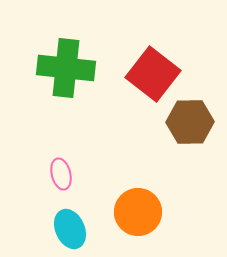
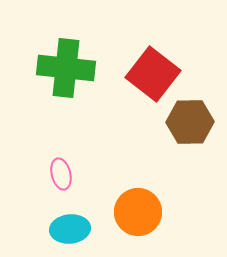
cyan ellipse: rotated 72 degrees counterclockwise
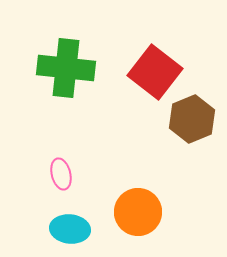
red square: moved 2 px right, 2 px up
brown hexagon: moved 2 px right, 3 px up; rotated 21 degrees counterclockwise
cyan ellipse: rotated 12 degrees clockwise
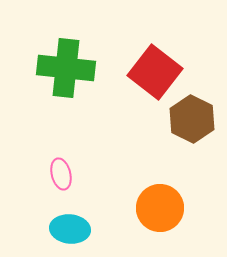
brown hexagon: rotated 12 degrees counterclockwise
orange circle: moved 22 px right, 4 px up
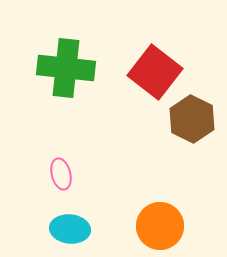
orange circle: moved 18 px down
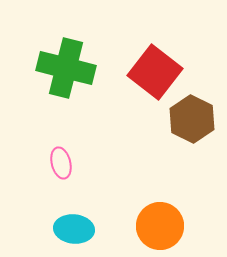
green cross: rotated 8 degrees clockwise
pink ellipse: moved 11 px up
cyan ellipse: moved 4 px right
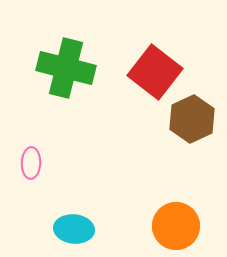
brown hexagon: rotated 9 degrees clockwise
pink ellipse: moved 30 px left; rotated 16 degrees clockwise
orange circle: moved 16 px right
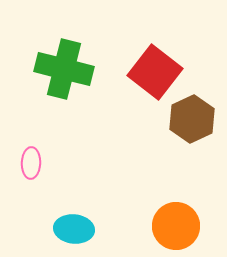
green cross: moved 2 px left, 1 px down
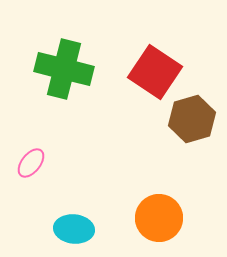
red square: rotated 4 degrees counterclockwise
brown hexagon: rotated 9 degrees clockwise
pink ellipse: rotated 36 degrees clockwise
orange circle: moved 17 px left, 8 px up
